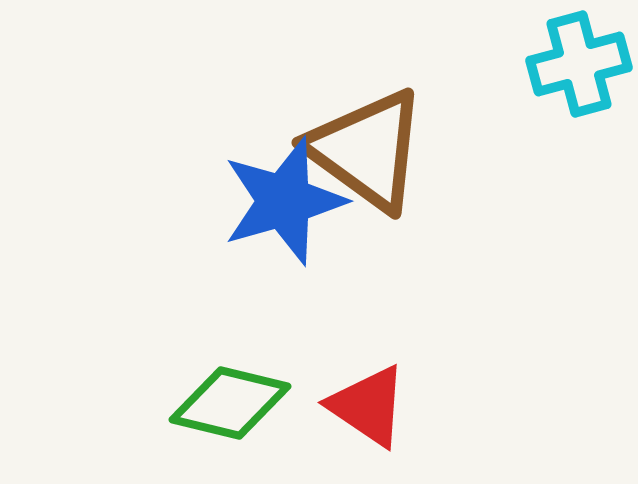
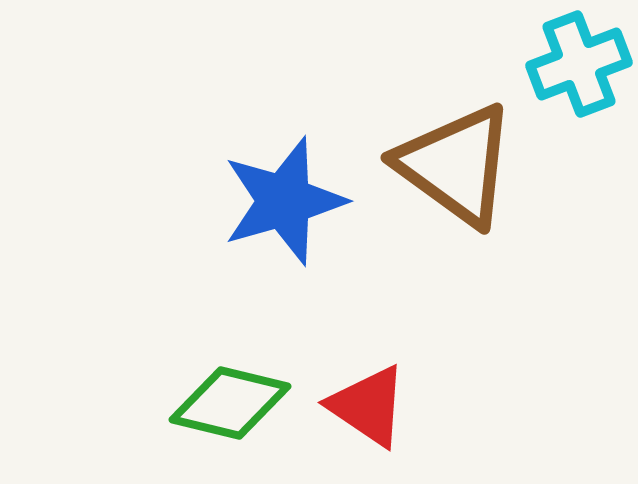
cyan cross: rotated 6 degrees counterclockwise
brown triangle: moved 89 px right, 15 px down
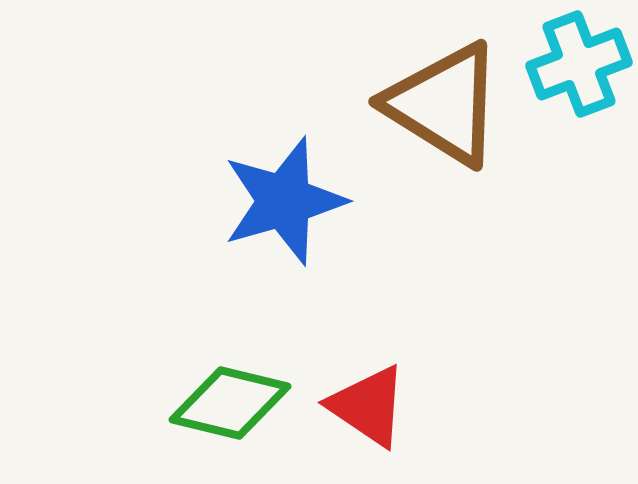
brown triangle: moved 12 px left, 61 px up; rotated 4 degrees counterclockwise
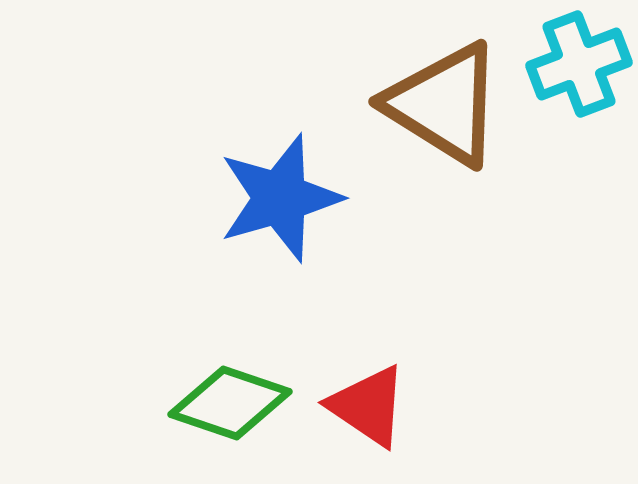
blue star: moved 4 px left, 3 px up
green diamond: rotated 5 degrees clockwise
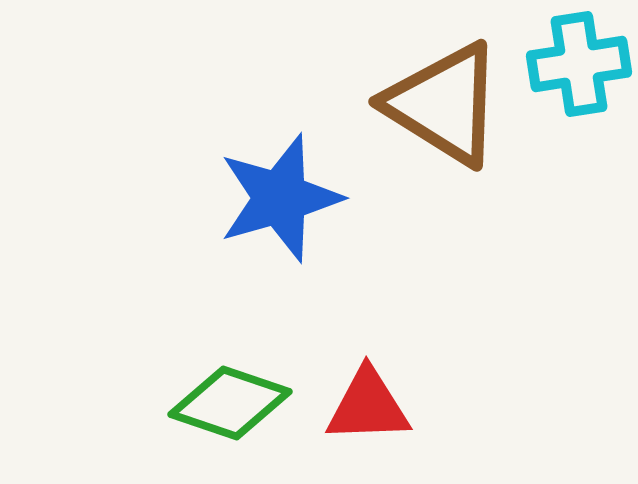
cyan cross: rotated 12 degrees clockwise
red triangle: rotated 36 degrees counterclockwise
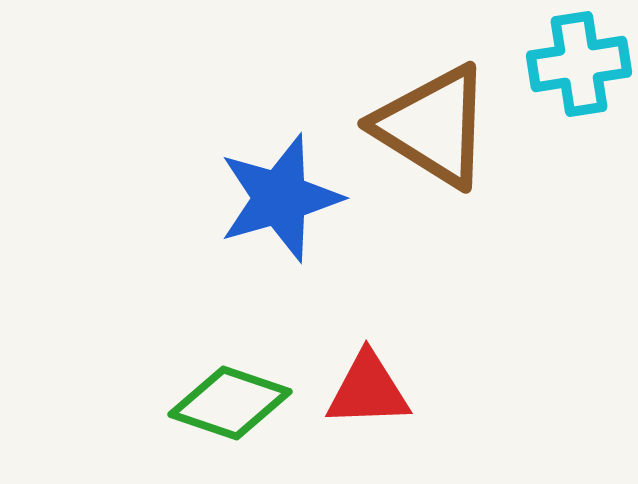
brown triangle: moved 11 px left, 22 px down
red triangle: moved 16 px up
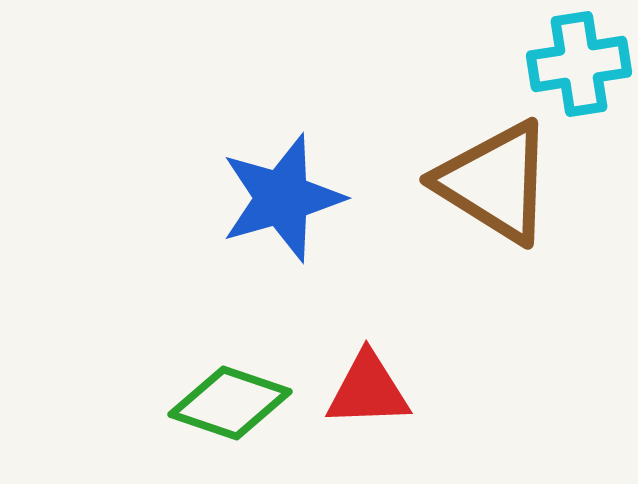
brown triangle: moved 62 px right, 56 px down
blue star: moved 2 px right
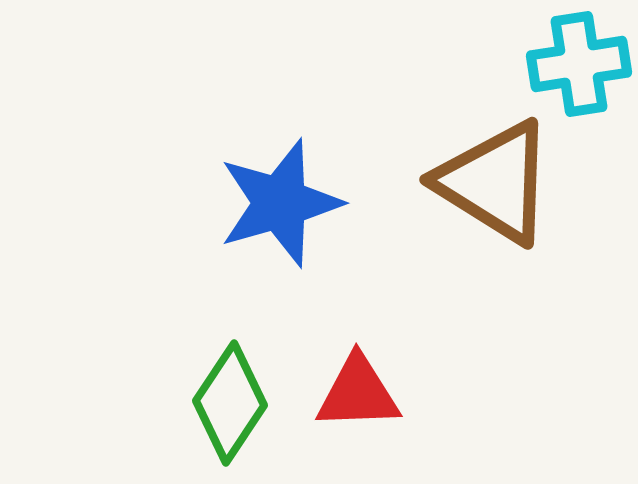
blue star: moved 2 px left, 5 px down
red triangle: moved 10 px left, 3 px down
green diamond: rotated 75 degrees counterclockwise
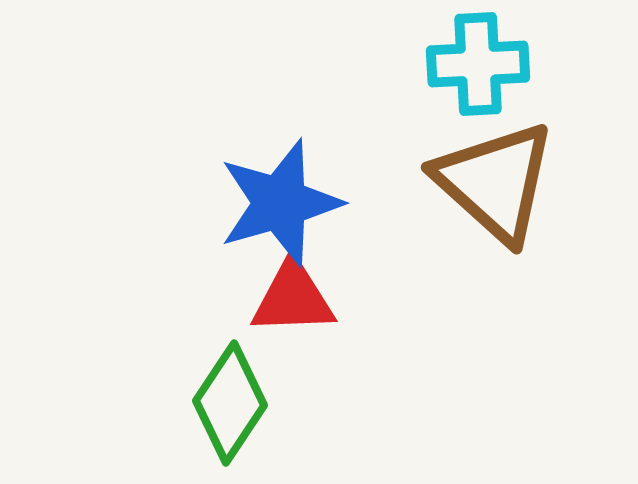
cyan cross: moved 101 px left; rotated 6 degrees clockwise
brown triangle: rotated 10 degrees clockwise
red triangle: moved 65 px left, 95 px up
